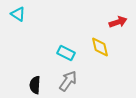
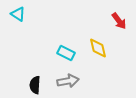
red arrow: moved 1 px right, 1 px up; rotated 72 degrees clockwise
yellow diamond: moved 2 px left, 1 px down
gray arrow: rotated 45 degrees clockwise
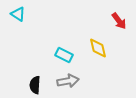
cyan rectangle: moved 2 px left, 2 px down
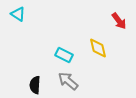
gray arrow: rotated 130 degrees counterclockwise
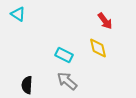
red arrow: moved 14 px left
gray arrow: moved 1 px left
black semicircle: moved 8 px left
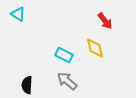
yellow diamond: moved 3 px left
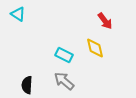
gray arrow: moved 3 px left
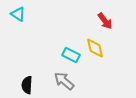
cyan rectangle: moved 7 px right
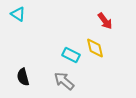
black semicircle: moved 4 px left, 8 px up; rotated 18 degrees counterclockwise
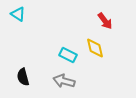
cyan rectangle: moved 3 px left
gray arrow: rotated 25 degrees counterclockwise
